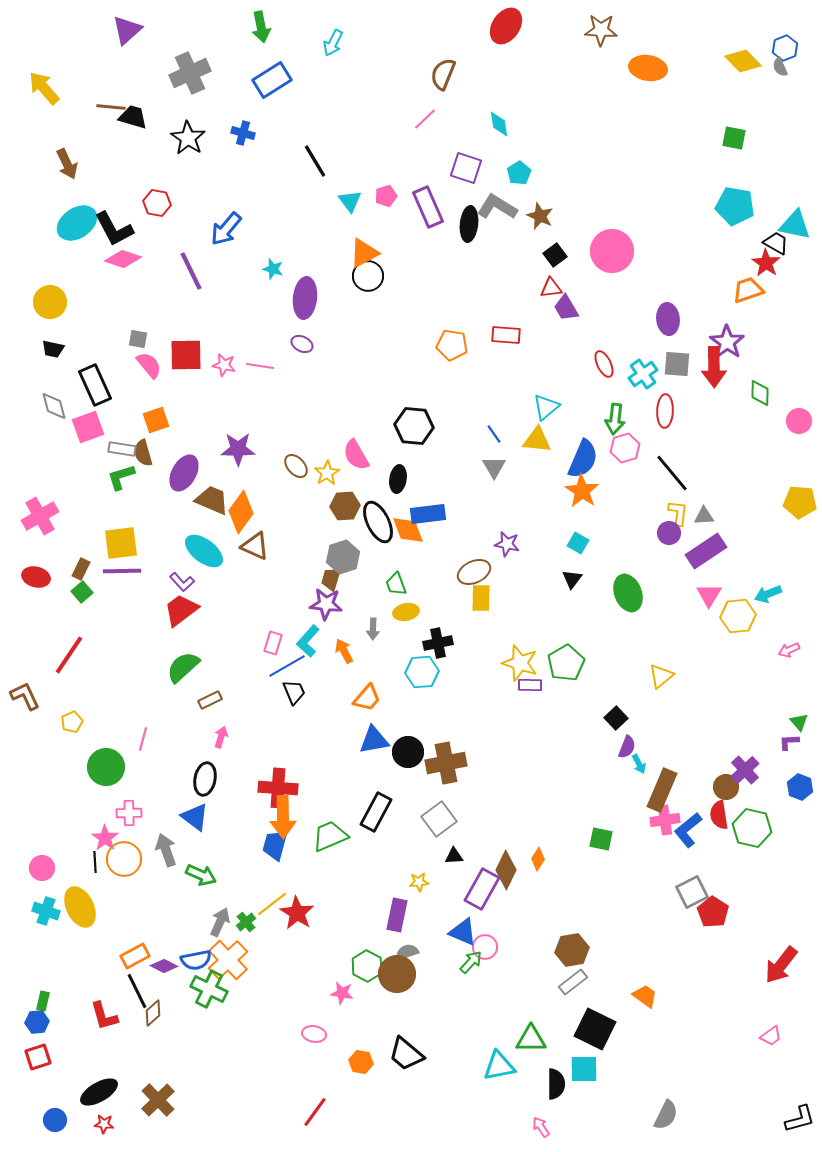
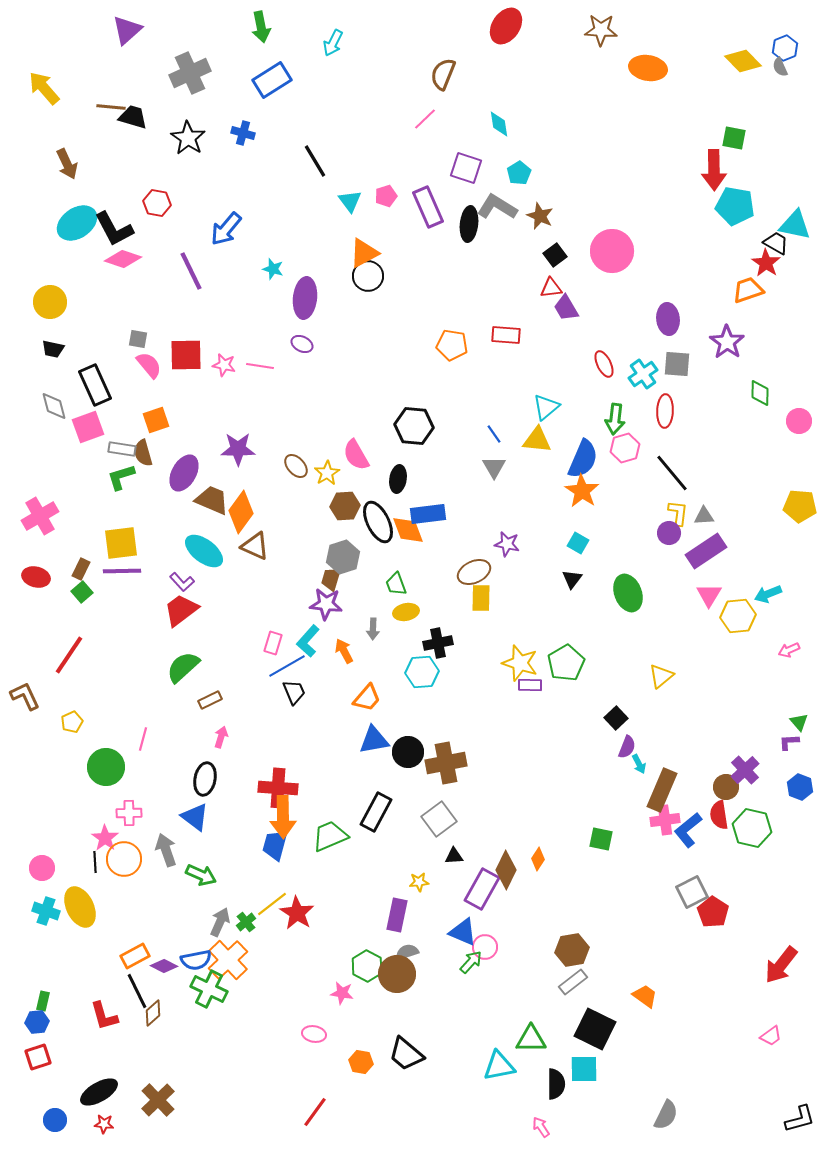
red arrow at (714, 367): moved 197 px up
yellow pentagon at (800, 502): moved 4 px down
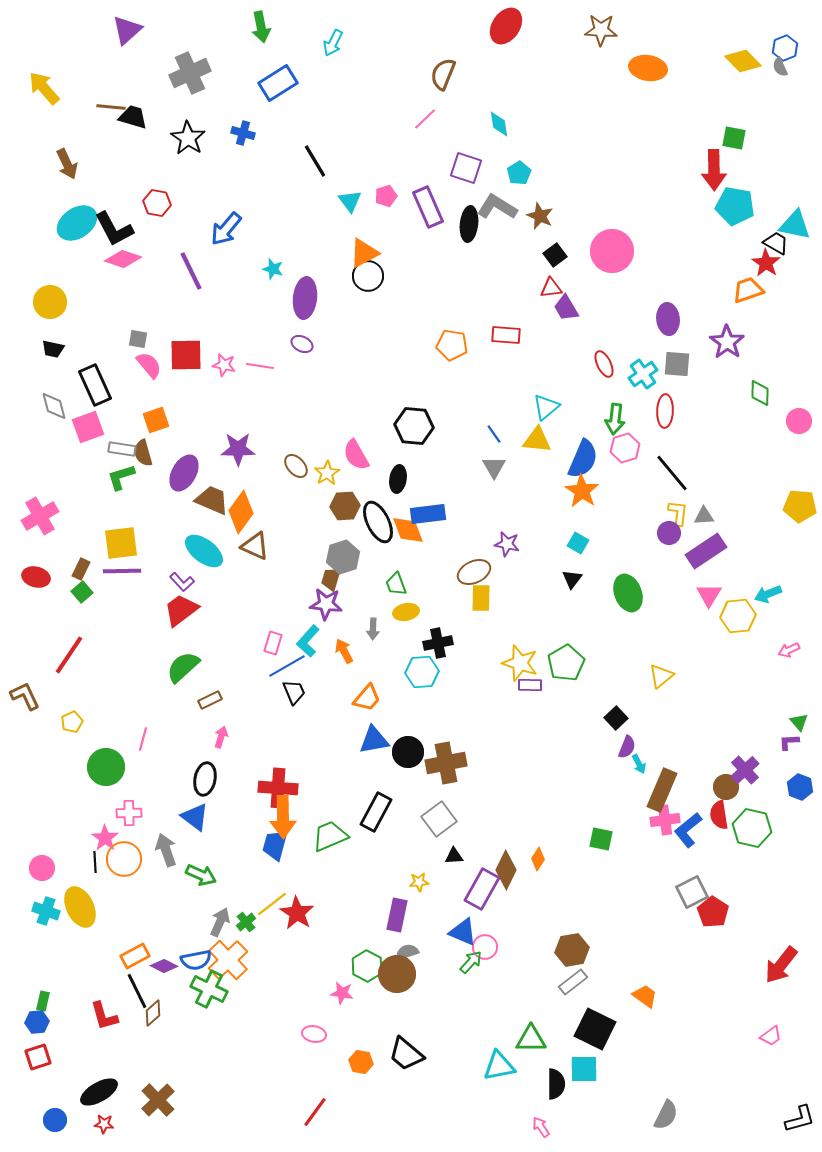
blue rectangle at (272, 80): moved 6 px right, 3 px down
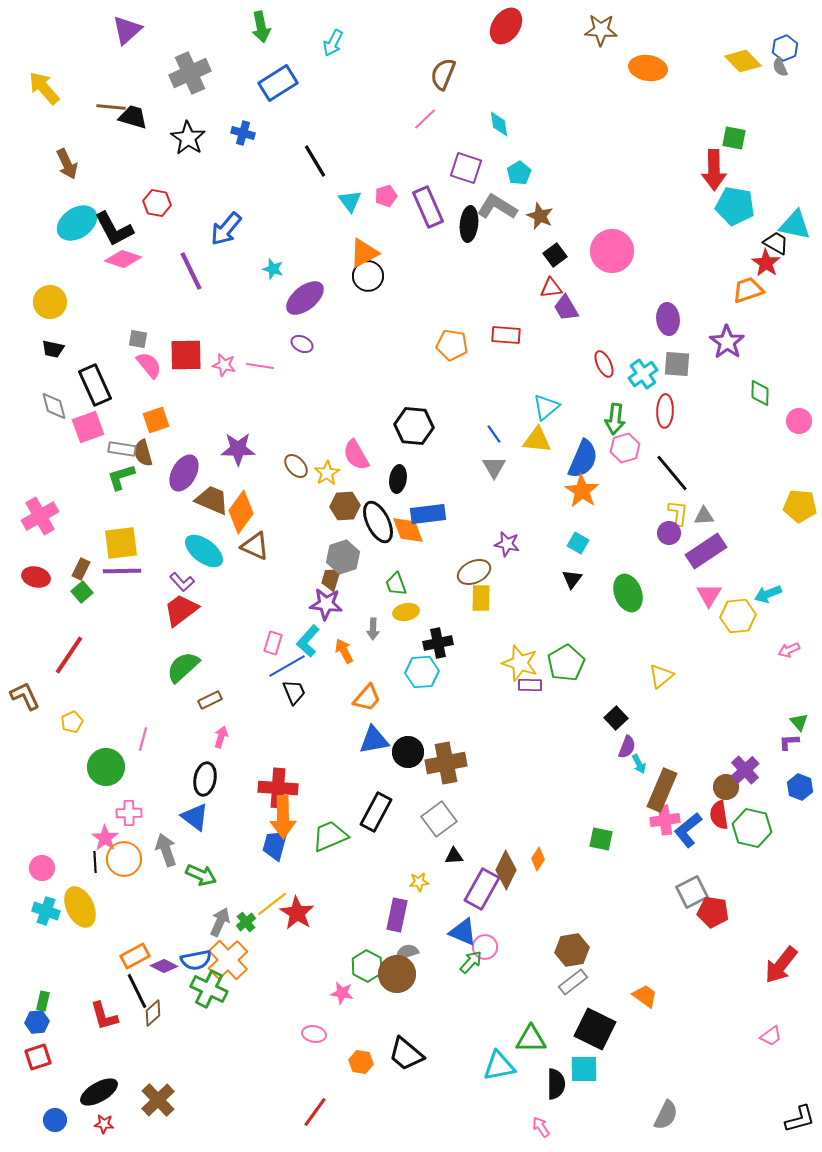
purple ellipse at (305, 298): rotated 45 degrees clockwise
red pentagon at (713, 912): rotated 24 degrees counterclockwise
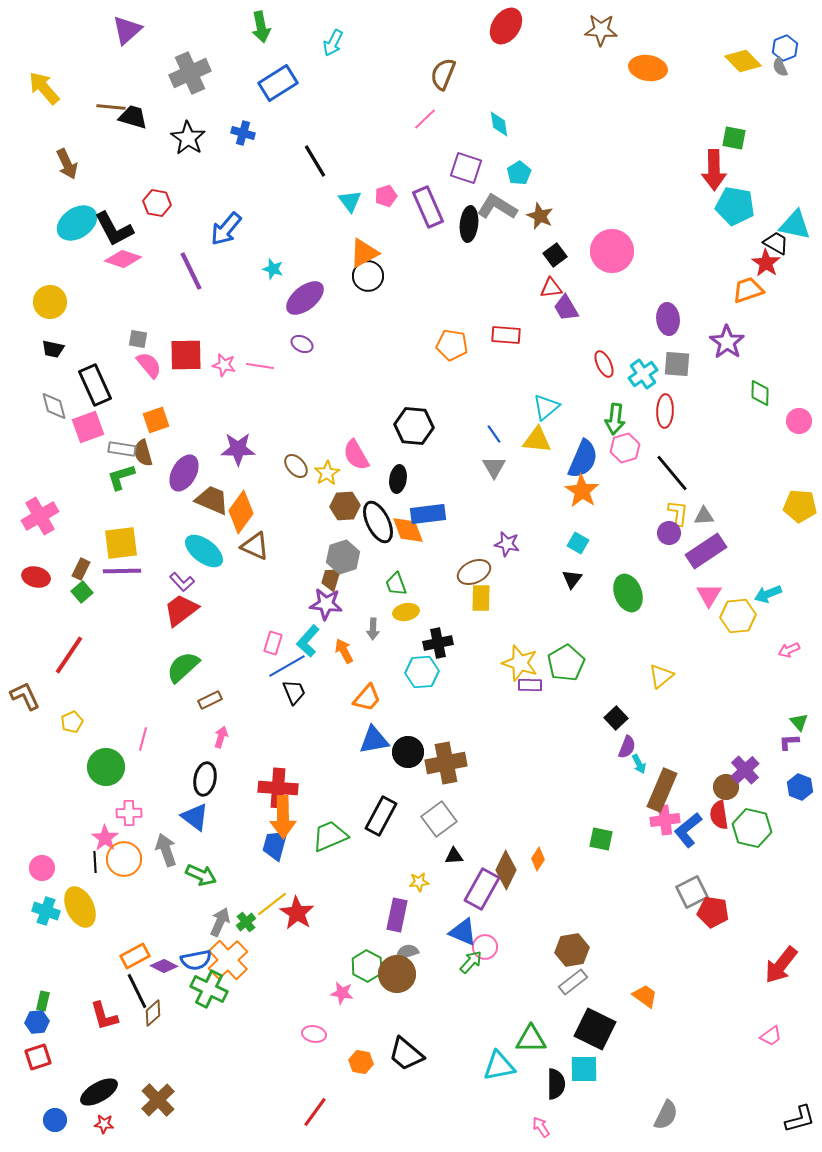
black rectangle at (376, 812): moved 5 px right, 4 px down
